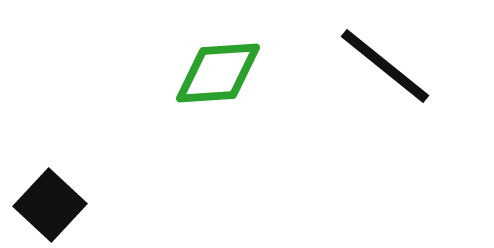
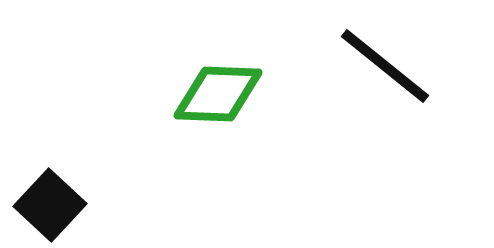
green diamond: moved 21 px down; rotated 6 degrees clockwise
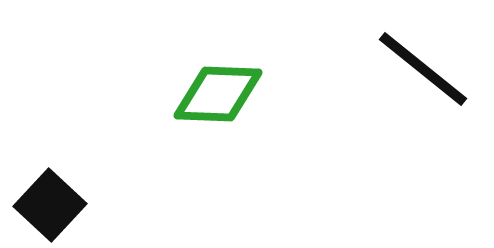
black line: moved 38 px right, 3 px down
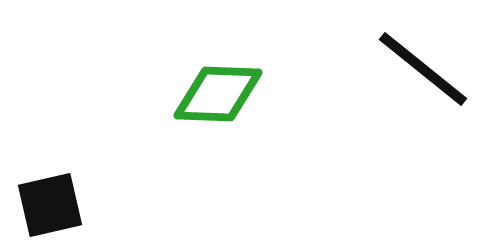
black square: rotated 34 degrees clockwise
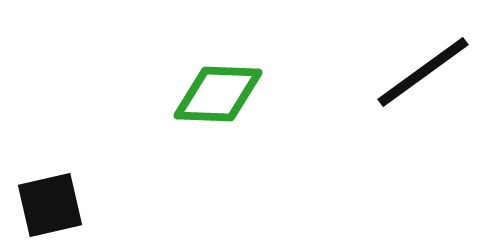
black line: moved 3 px down; rotated 75 degrees counterclockwise
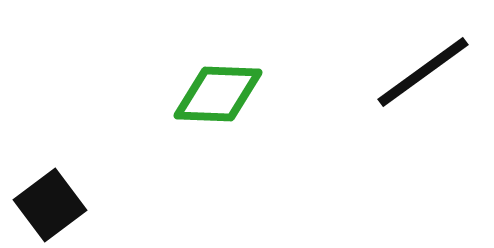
black square: rotated 24 degrees counterclockwise
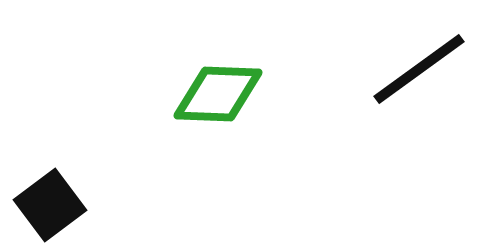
black line: moved 4 px left, 3 px up
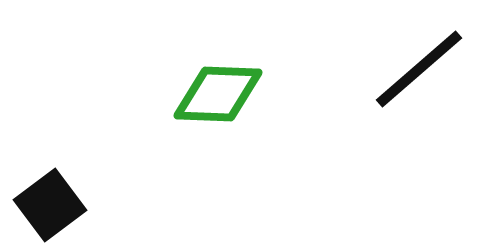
black line: rotated 5 degrees counterclockwise
